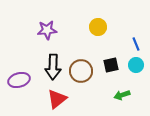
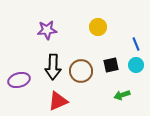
red triangle: moved 1 px right, 2 px down; rotated 15 degrees clockwise
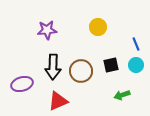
purple ellipse: moved 3 px right, 4 px down
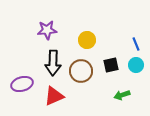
yellow circle: moved 11 px left, 13 px down
black arrow: moved 4 px up
red triangle: moved 4 px left, 5 px up
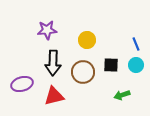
black square: rotated 14 degrees clockwise
brown circle: moved 2 px right, 1 px down
red triangle: rotated 10 degrees clockwise
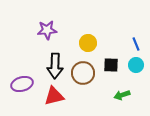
yellow circle: moved 1 px right, 3 px down
black arrow: moved 2 px right, 3 px down
brown circle: moved 1 px down
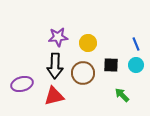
purple star: moved 11 px right, 7 px down
green arrow: rotated 63 degrees clockwise
